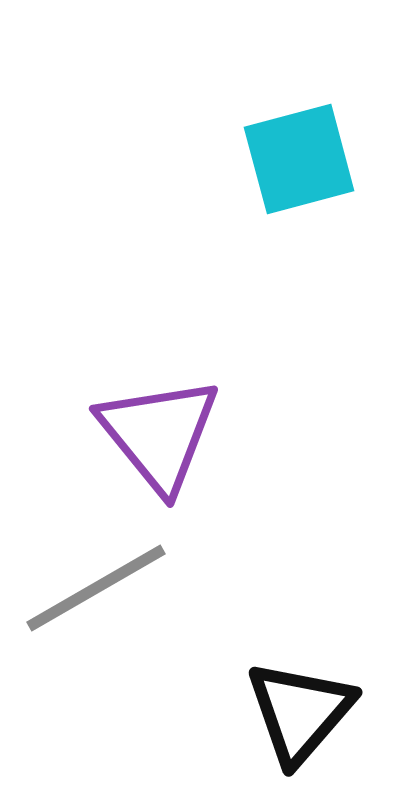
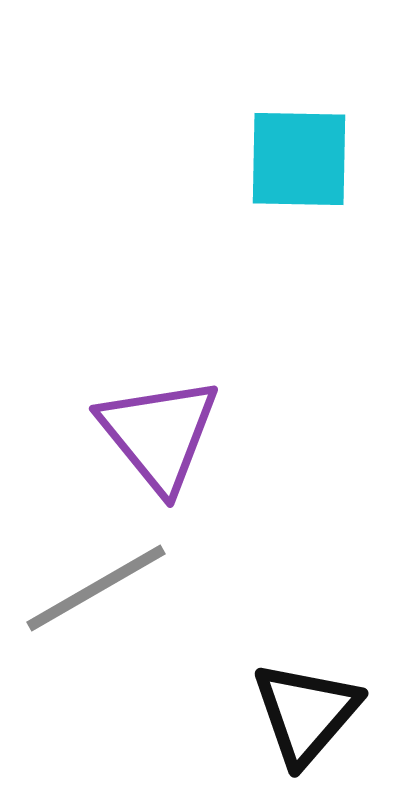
cyan square: rotated 16 degrees clockwise
black triangle: moved 6 px right, 1 px down
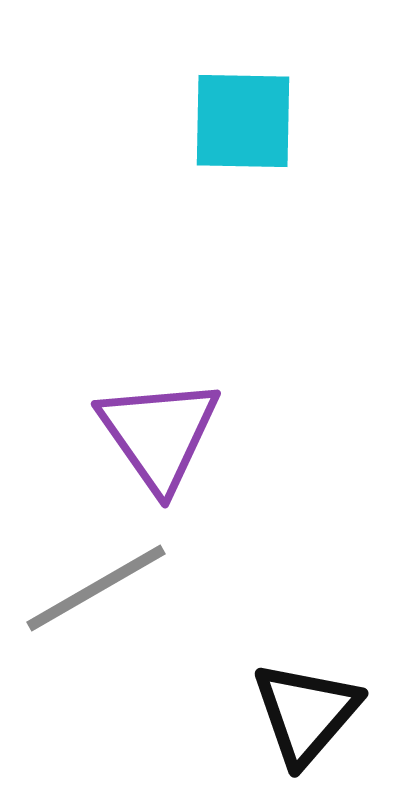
cyan square: moved 56 px left, 38 px up
purple triangle: rotated 4 degrees clockwise
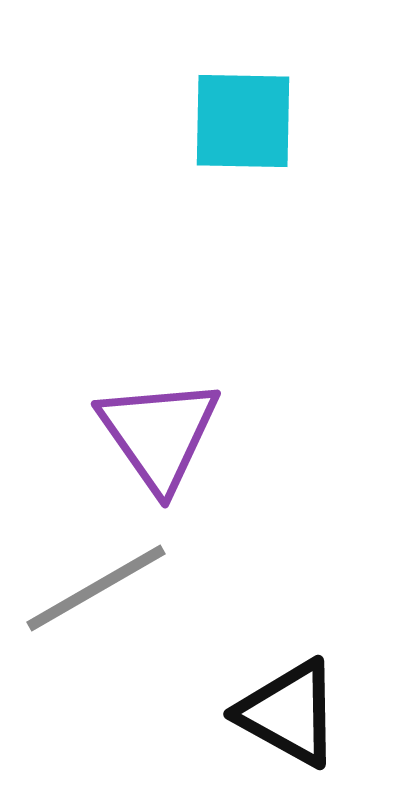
black triangle: moved 17 px left; rotated 42 degrees counterclockwise
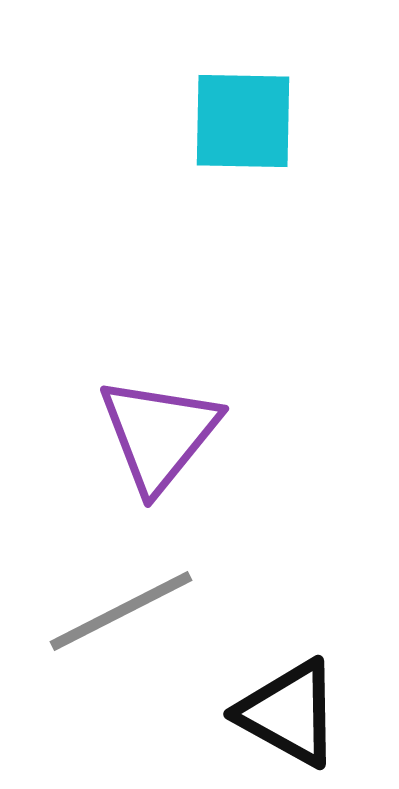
purple triangle: rotated 14 degrees clockwise
gray line: moved 25 px right, 23 px down; rotated 3 degrees clockwise
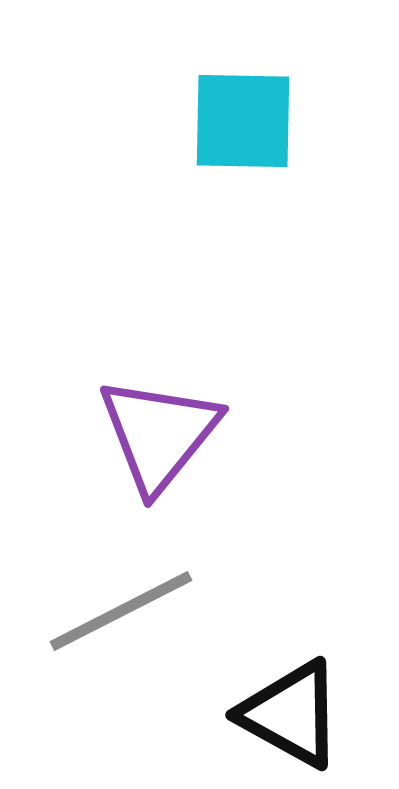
black triangle: moved 2 px right, 1 px down
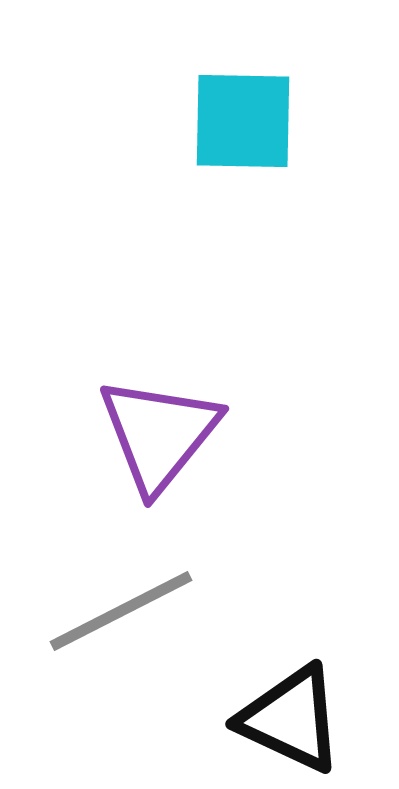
black triangle: moved 5 px down; rotated 4 degrees counterclockwise
